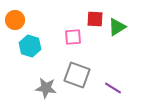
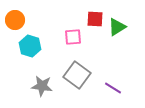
gray square: rotated 16 degrees clockwise
gray star: moved 4 px left, 2 px up
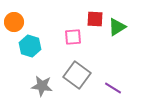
orange circle: moved 1 px left, 2 px down
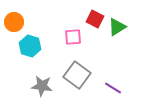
red square: rotated 24 degrees clockwise
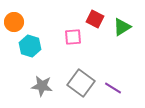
green triangle: moved 5 px right
gray square: moved 4 px right, 8 px down
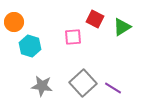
gray square: moved 2 px right; rotated 12 degrees clockwise
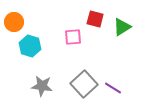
red square: rotated 12 degrees counterclockwise
gray square: moved 1 px right, 1 px down
